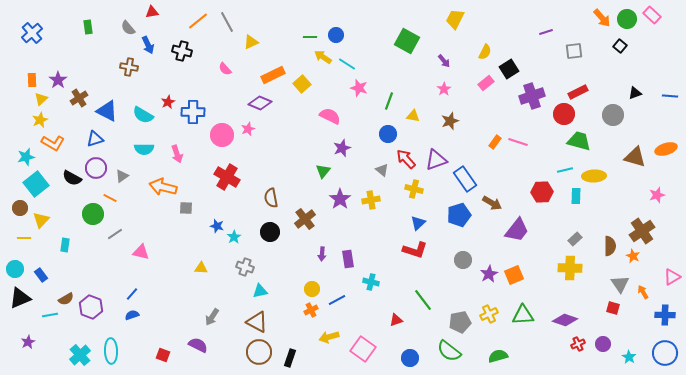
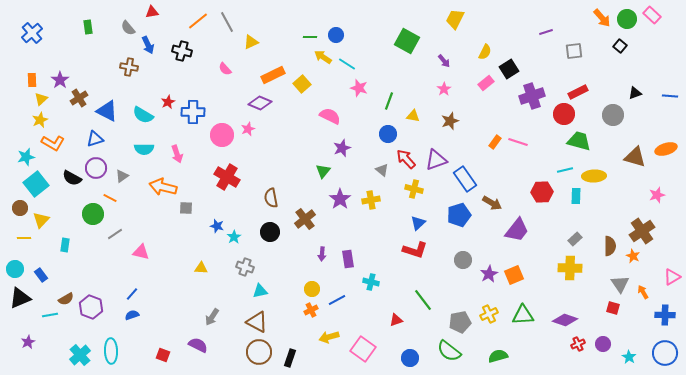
purple star at (58, 80): moved 2 px right
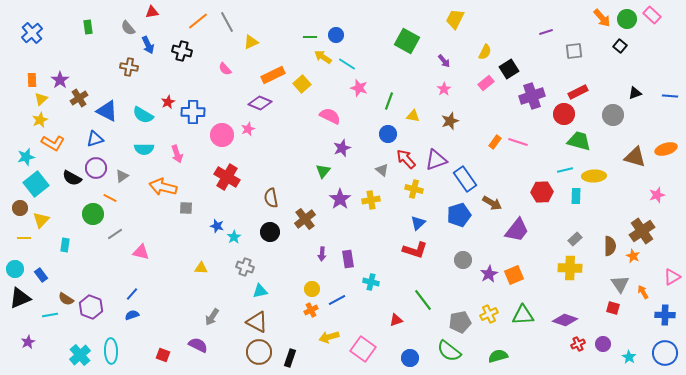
brown semicircle at (66, 299): rotated 63 degrees clockwise
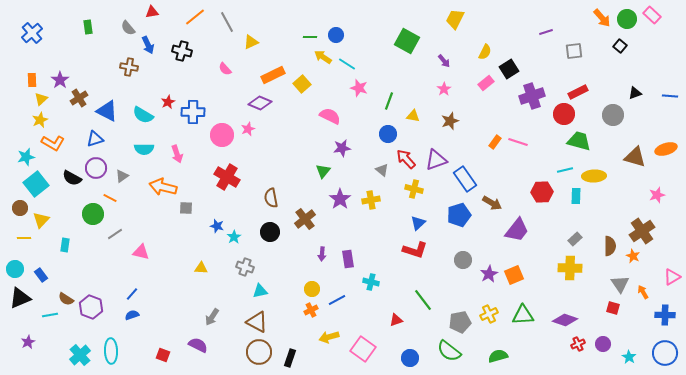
orange line at (198, 21): moved 3 px left, 4 px up
purple star at (342, 148): rotated 12 degrees clockwise
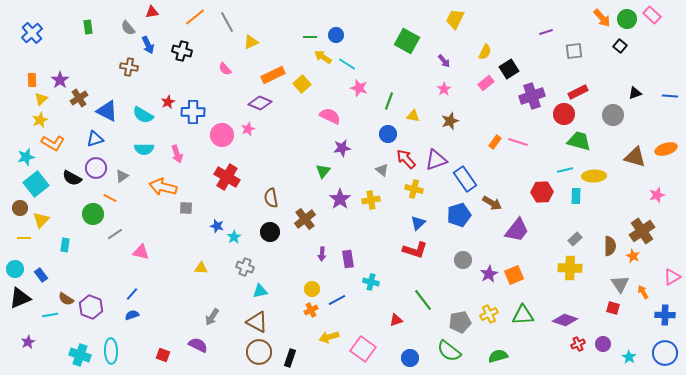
cyan cross at (80, 355): rotated 30 degrees counterclockwise
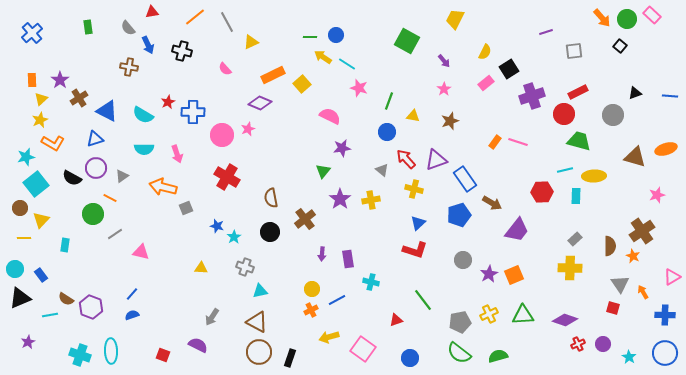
blue circle at (388, 134): moved 1 px left, 2 px up
gray square at (186, 208): rotated 24 degrees counterclockwise
green semicircle at (449, 351): moved 10 px right, 2 px down
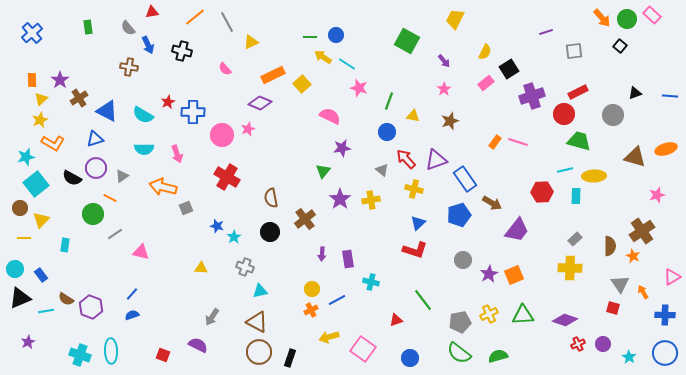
cyan line at (50, 315): moved 4 px left, 4 px up
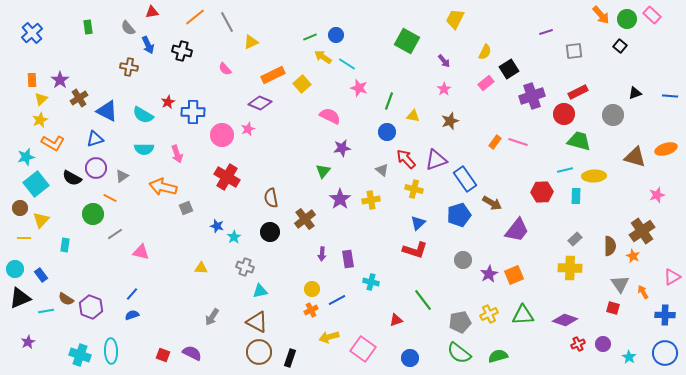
orange arrow at (602, 18): moved 1 px left, 3 px up
green line at (310, 37): rotated 24 degrees counterclockwise
purple semicircle at (198, 345): moved 6 px left, 8 px down
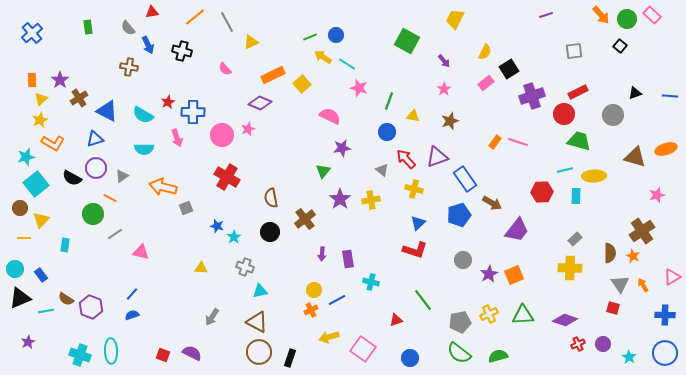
purple line at (546, 32): moved 17 px up
pink arrow at (177, 154): moved 16 px up
purple triangle at (436, 160): moved 1 px right, 3 px up
brown semicircle at (610, 246): moved 7 px down
yellow circle at (312, 289): moved 2 px right, 1 px down
orange arrow at (643, 292): moved 7 px up
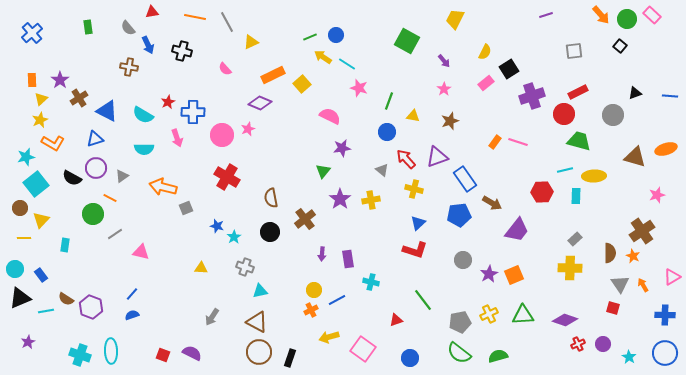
orange line at (195, 17): rotated 50 degrees clockwise
blue pentagon at (459, 215): rotated 10 degrees clockwise
